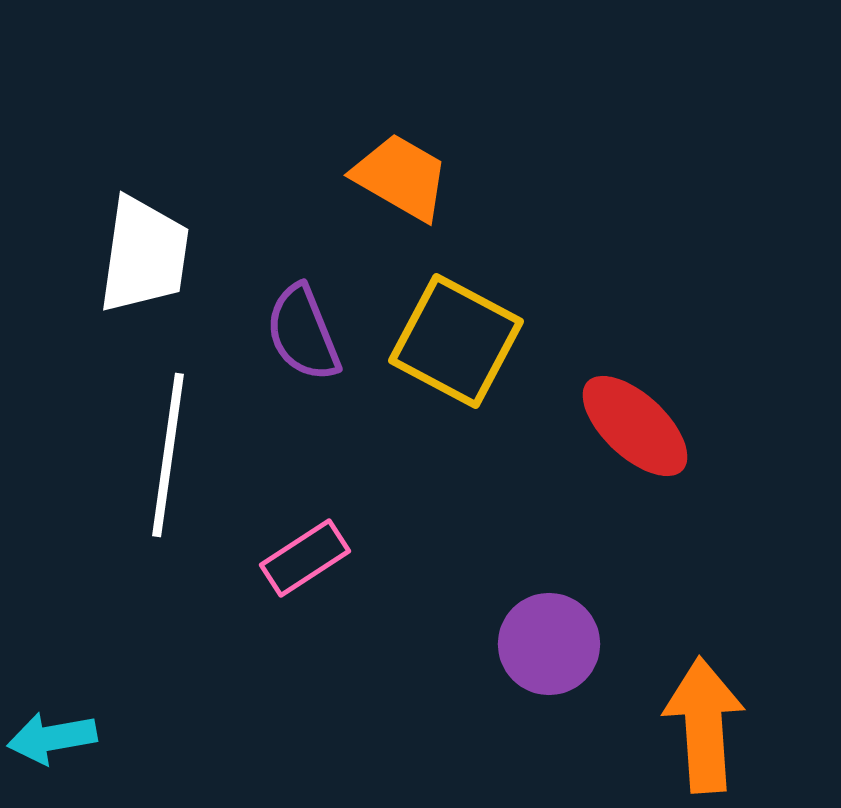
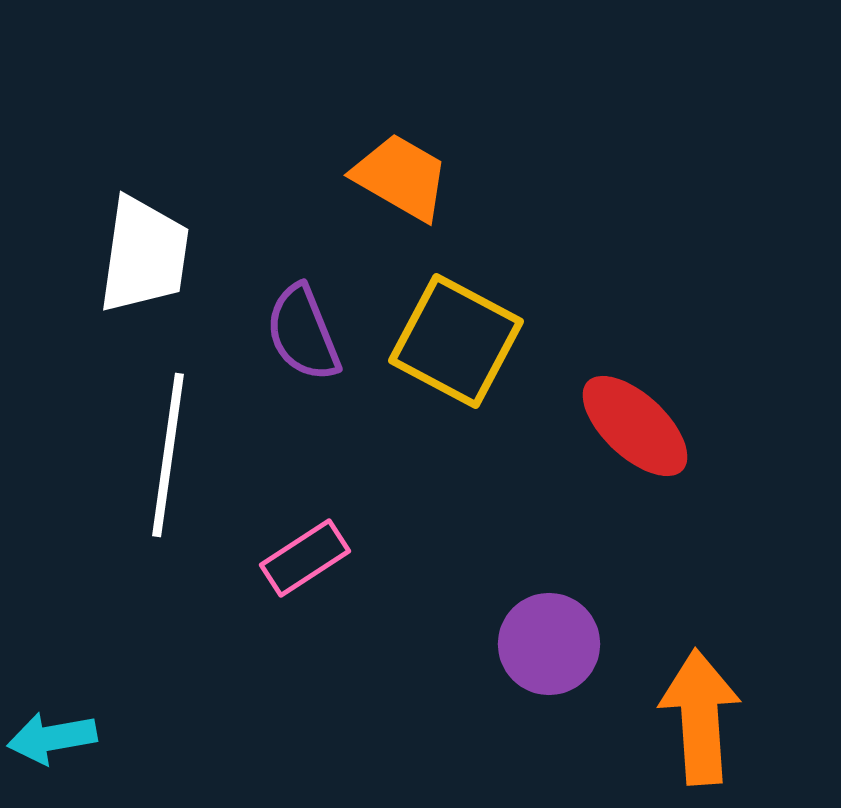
orange arrow: moved 4 px left, 8 px up
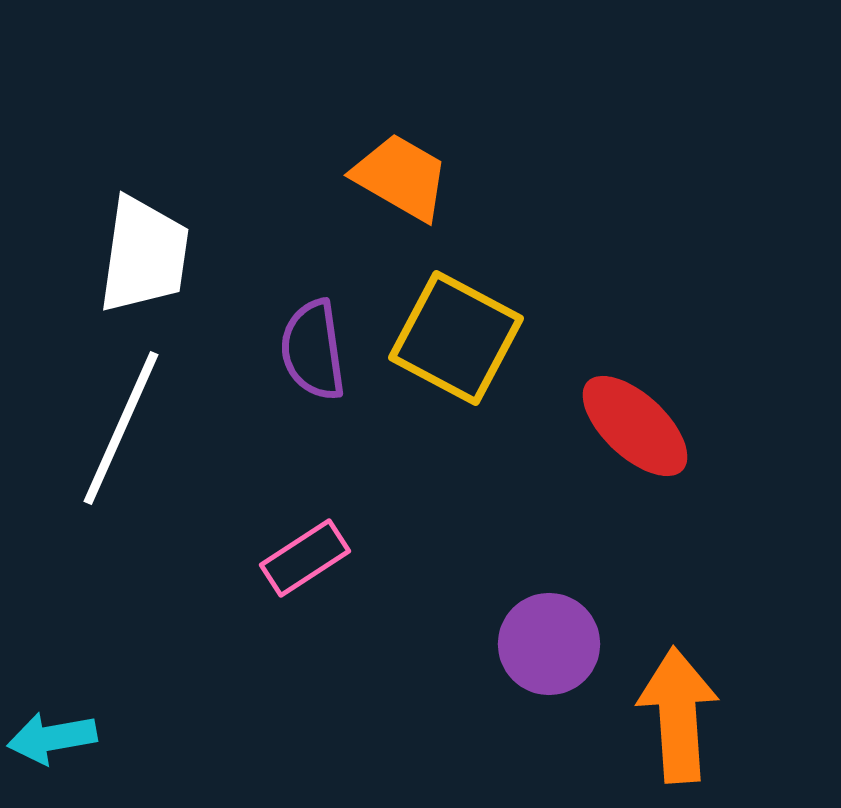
purple semicircle: moved 10 px right, 17 px down; rotated 14 degrees clockwise
yellow square: moved 3 px up
white line: moved 47 px left, 27 px up; rotated 16 degrees clockwise
orange arrow: moved 22 px left, 2 px up
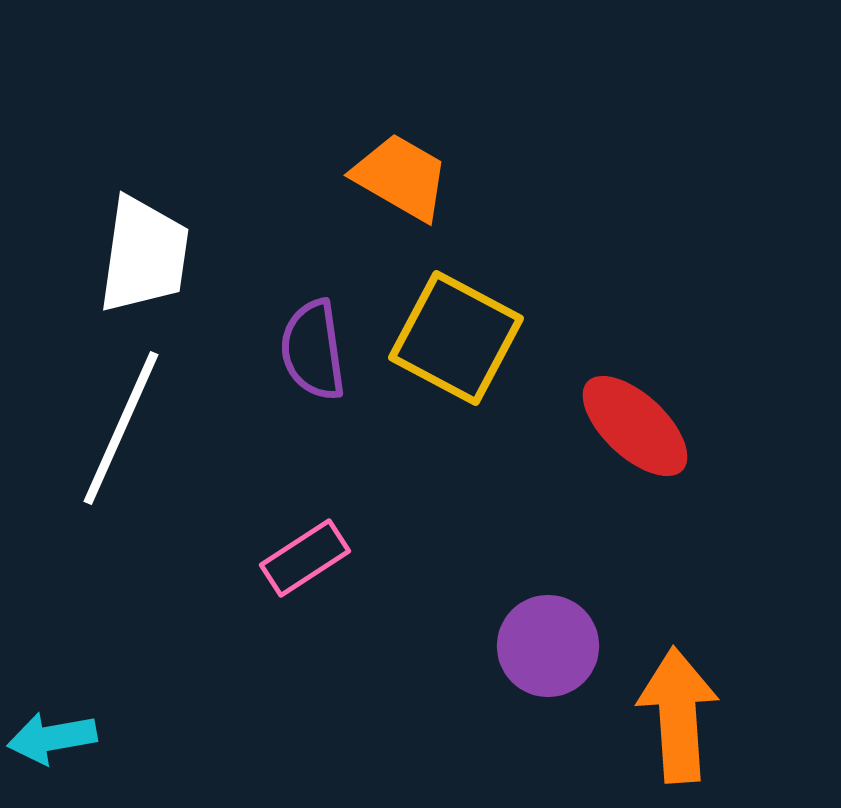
purple circle: moved 1 px left, 2 px down
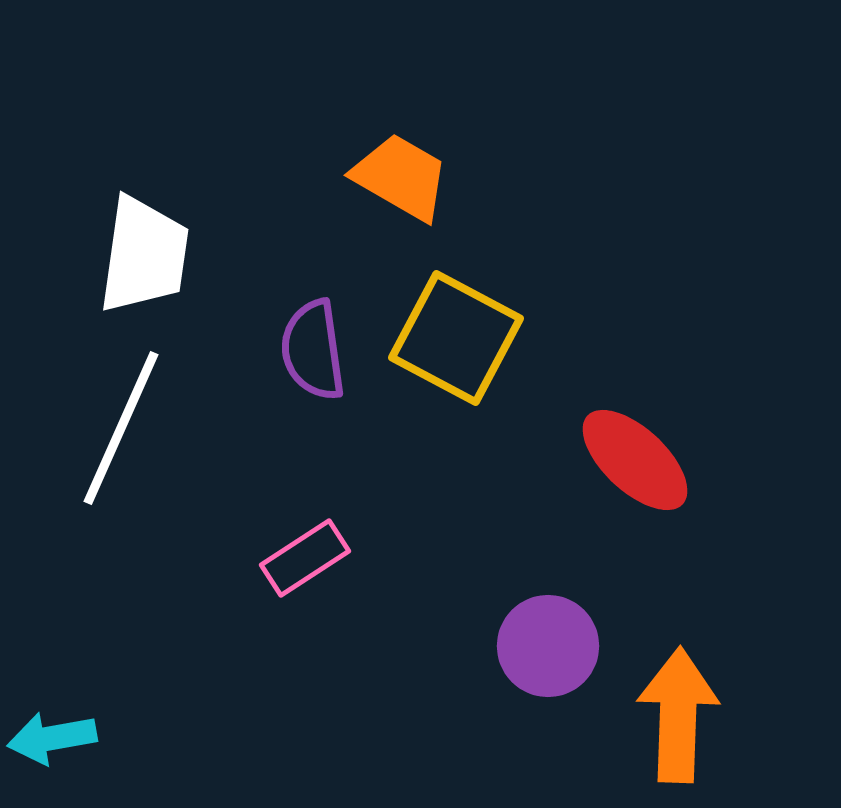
red ellipse: moved 34 px down
orange arrow: rotated 6 degrees clockwise
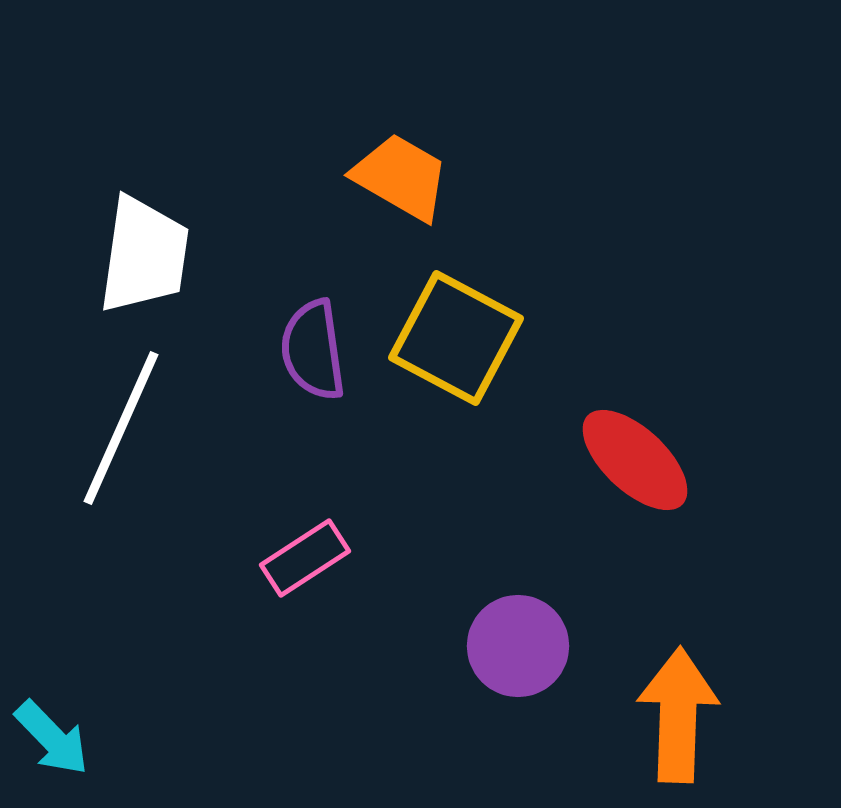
purple circle: moved 30 px left
cyan arrow: rotated 124 degrees counterclockwise
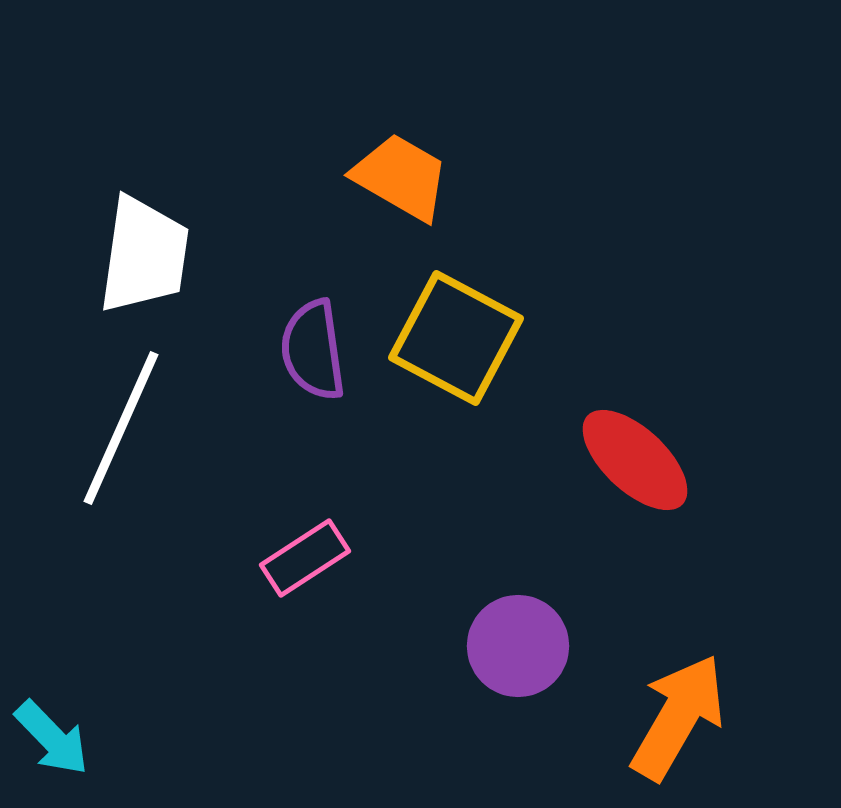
orange arrow: moved 2 px down; rotated 28 degrees clockwise
